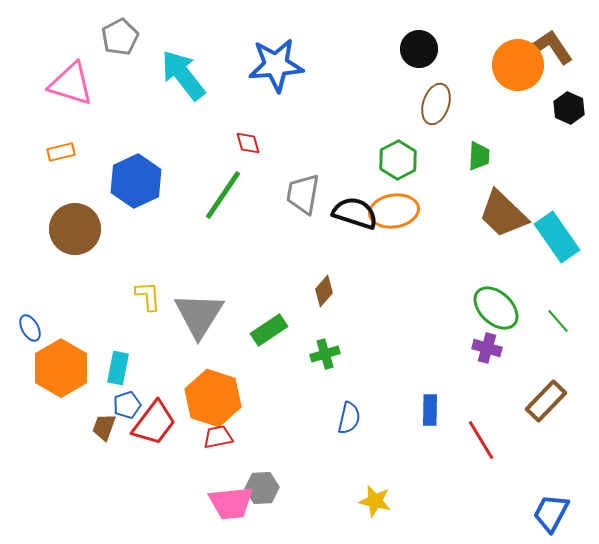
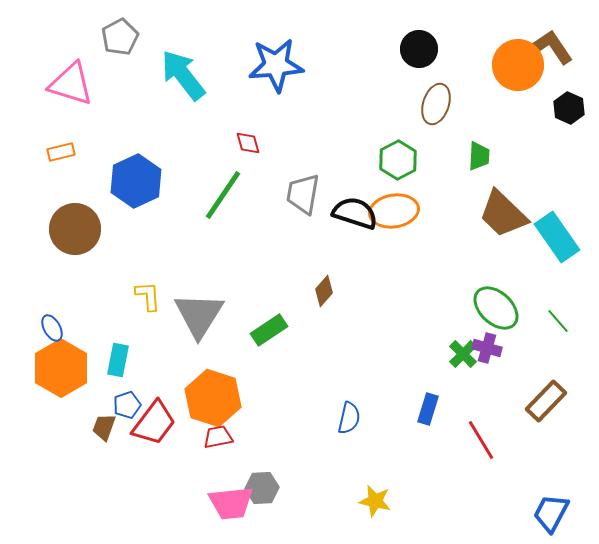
blue ellipse at (30, 328): moved 22 px right
green cross at (325, 354): moved 138 px right; rotated 28 degrees counterclockwise
cyan rectangle at (118, 368): moved 8 px up
blue rectangle at (430, 410): moved 2 px left, 1 px up; rotated 16 degrees clockwise
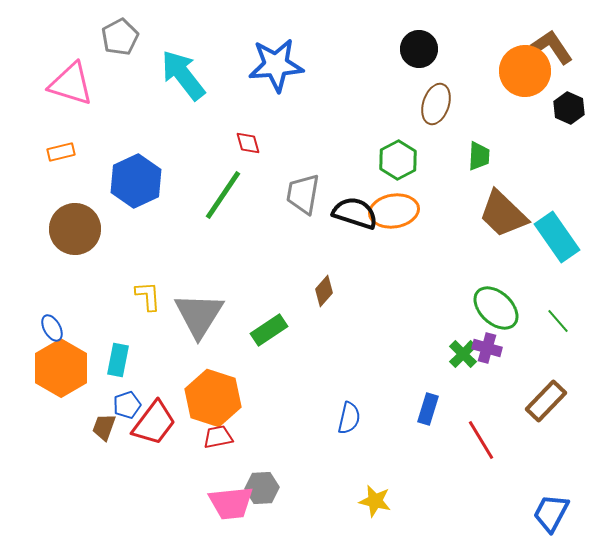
orange circle at (518, 65): moved 7 px right, 6 px down
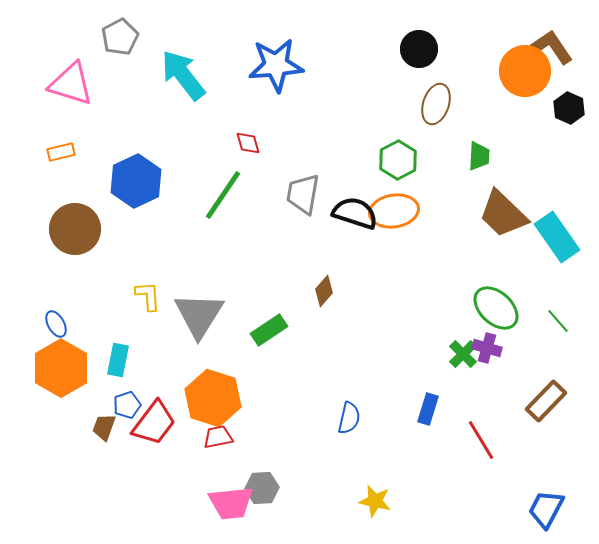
blue ellipse at (52, 328): moved 4 px right, 4 px up
blue trapezoid at (551, 513): moved 5 px left, 4 px up
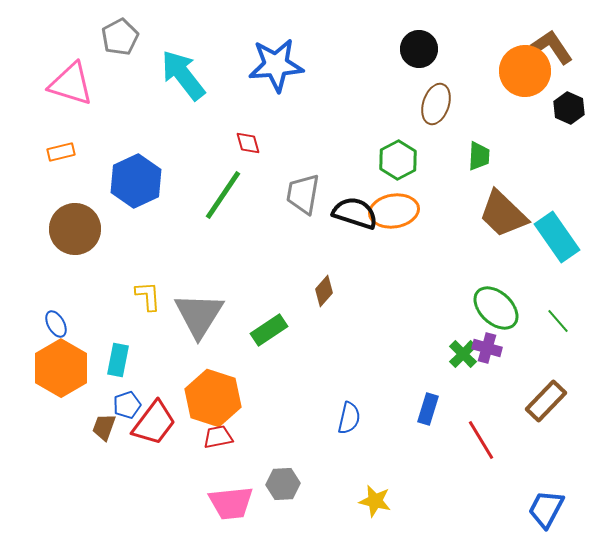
gray hexagon at (262, 488): moved 21 px right, 4 px up
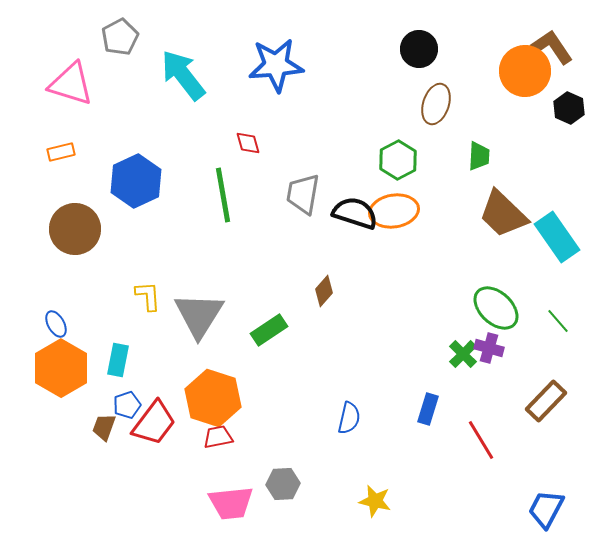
green line at (223, 195): rotated 44 degrees counterclockwise
purple cross at (487, 348): moved 2 px right
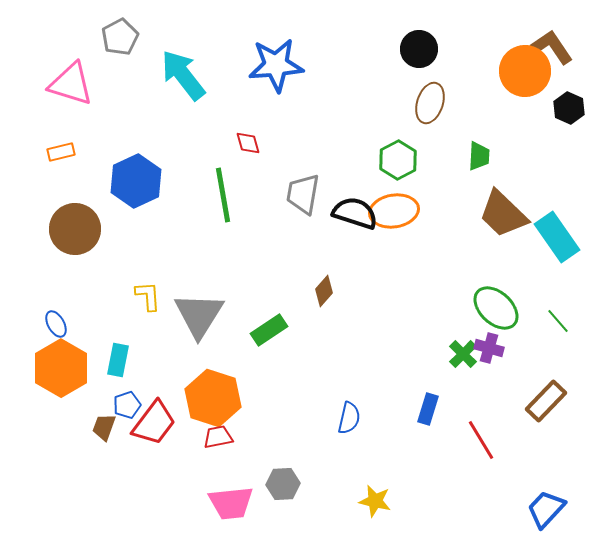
brown ellipse at (436, 104): moved 6 px left, 1 px up
blue trapezoid at (546, 509): rotated 15 degrees clockwise
